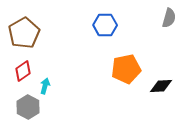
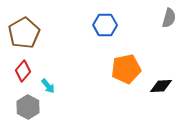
red diamond: rotated 15 degrees counterclockwise
cyan arrow: moved 3 px right; rotated 126 degrees clockwise
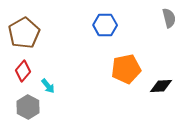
gray semicircle: rotated 30 degrees counterclockwise
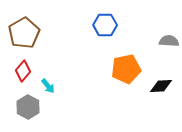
gray semicircle: moved 23 px down; rotated 72 degrees counterclockwise
